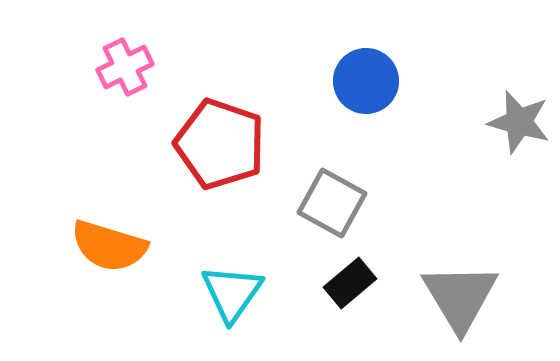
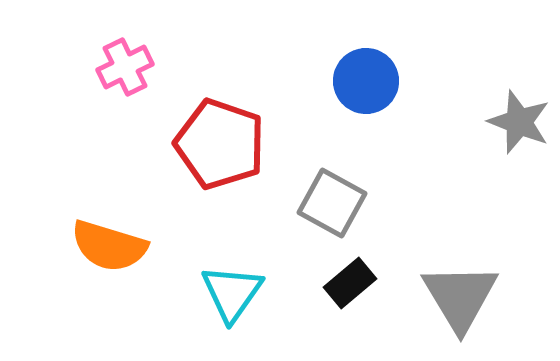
gray star: rotated 6 degrees clockwise
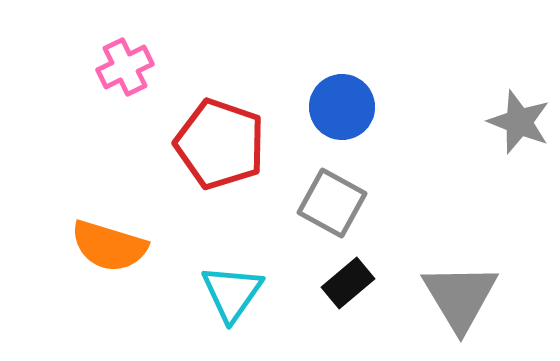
blue circle: moved 24 px left, 26 px down
black rectangle: moved 2 px left
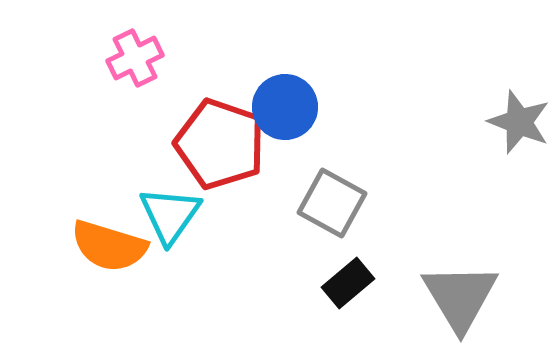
pink cross: moved 10 px right, 9 px up
blue circle: moved 57 px left
cyan triangle: moved 62 px left, 78 px up
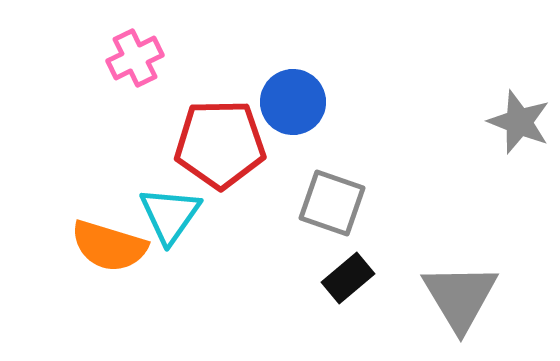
blue circle: moved 8 px right, 5 px up
red pentagon: rotated 20 degrees counterclockwise
gray square: rotated 10 degrees counterclockwise
black rectangle: moved 5 px up
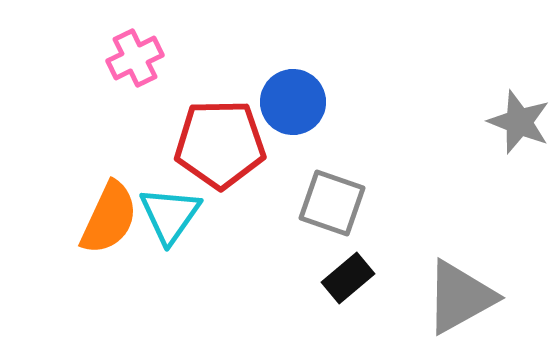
orange semicircle: moved 28 px up; rotated 82 degrees counterclockwise
gray triangle: rotated 32 degrees clockwise
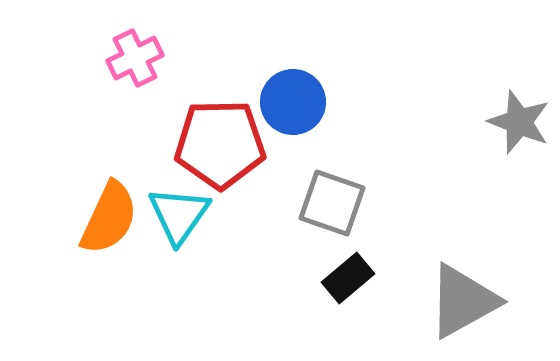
cyan triangle: moved 9 px right
gray triangle: moved 3 px right, 4 px down
